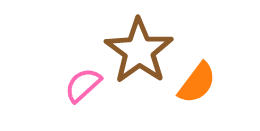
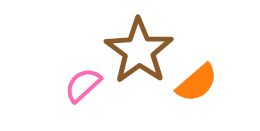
orange semicircle: rotated 12 degrees clockwise
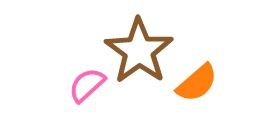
pink semicircle: moved 4 px right
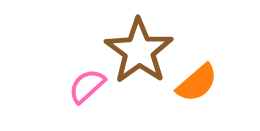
pink semicircle: moved 1 px down
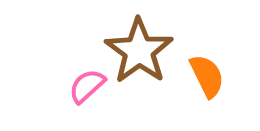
orange semicircle: moved 10 px right, 7 px up; rotated 75 degrees counterclockwise
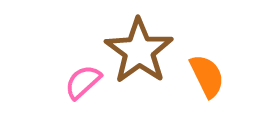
pink semicircle: moved 4 px left, 4 px up
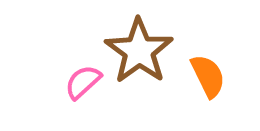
orange semicircle: moved 1 px right
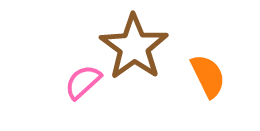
brown star: moved 5 px left, 4 px up
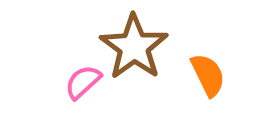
orange semicircle: moved 1 px up
